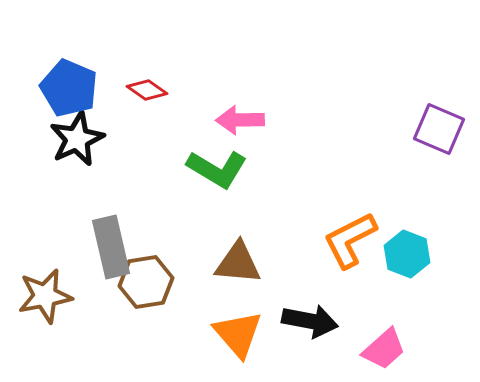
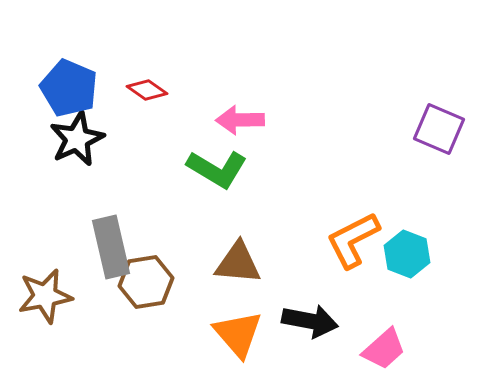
orange L-shape: moved 3 px right
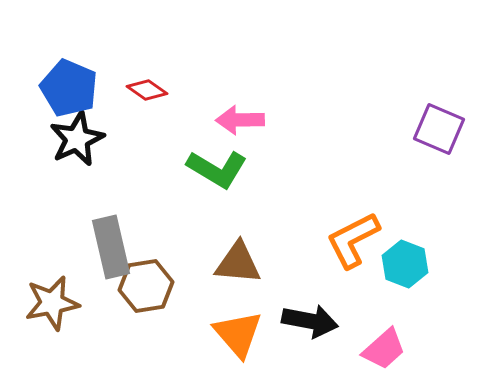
cyan hexagon: moved 2 px left, 10 px down
brown hexagon: moved 4 px down
brown star: moved 7 px right, 7 px down
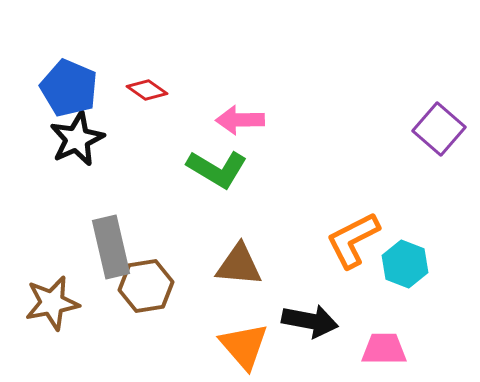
purple square: rotated 18 degrees clockwise
brown triangle: moved 1 px right, 2 px down
orange triangle: moved 6 px right, 12 px down
pink trapezoid: rotated 138 degrees counterclockwise
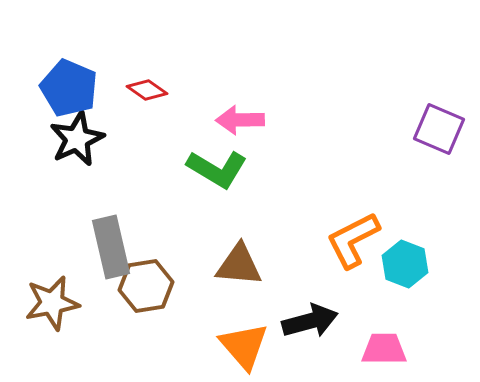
purple square: rotated 18 degrees counterclockwise
black arrow: rotated 26 degrees counterclockwise
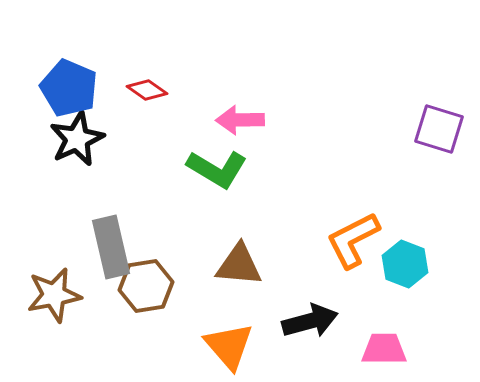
purple square: rotated 6 degrees counterclockwise
brown star: moved 2 px right, 8 px up
orange triangle: moved 15 px left
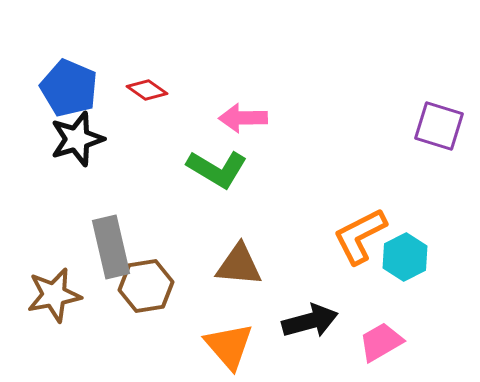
pink arrow: moved 3 px right, 2 px up
purple square: moved 3 px up
black star: rotated 8 degrees clockwise
orange L-shape: moved 7 px right, 4 px up
cyan hexagon: moved 7 px up; rotated 12 degrees clockwise
pink trapezoid: moved 3 px left, 7 px up; rotated 30 degrees counterclockwise
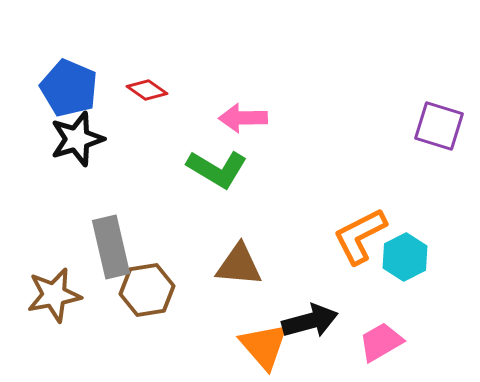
brown hexagon: moved 1 px right, 4 px down
orange triangle: moved 35 px right
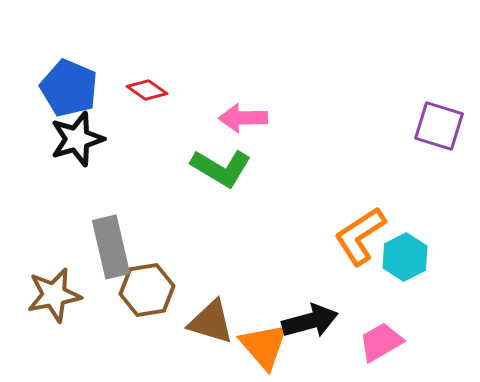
green L-shape: moved 4 px right, 1 px up
orange L-shape: rotated 6 degrees counterclockwise
brown triangle: moved 28 px left, 57 px down; rotated 12 degrees clockwise
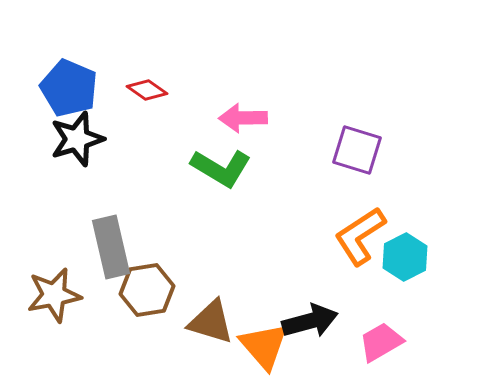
purple square: moved 82 px left, 24 px down
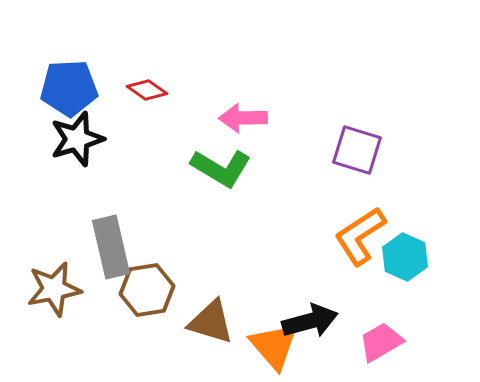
blue pentagon: rotated 26 degrees counterclockwise
cyan hexagon: rotated 9 degrees counterclockwise
brown star: moved 6 px up
orange triangle: moved 10 px right
